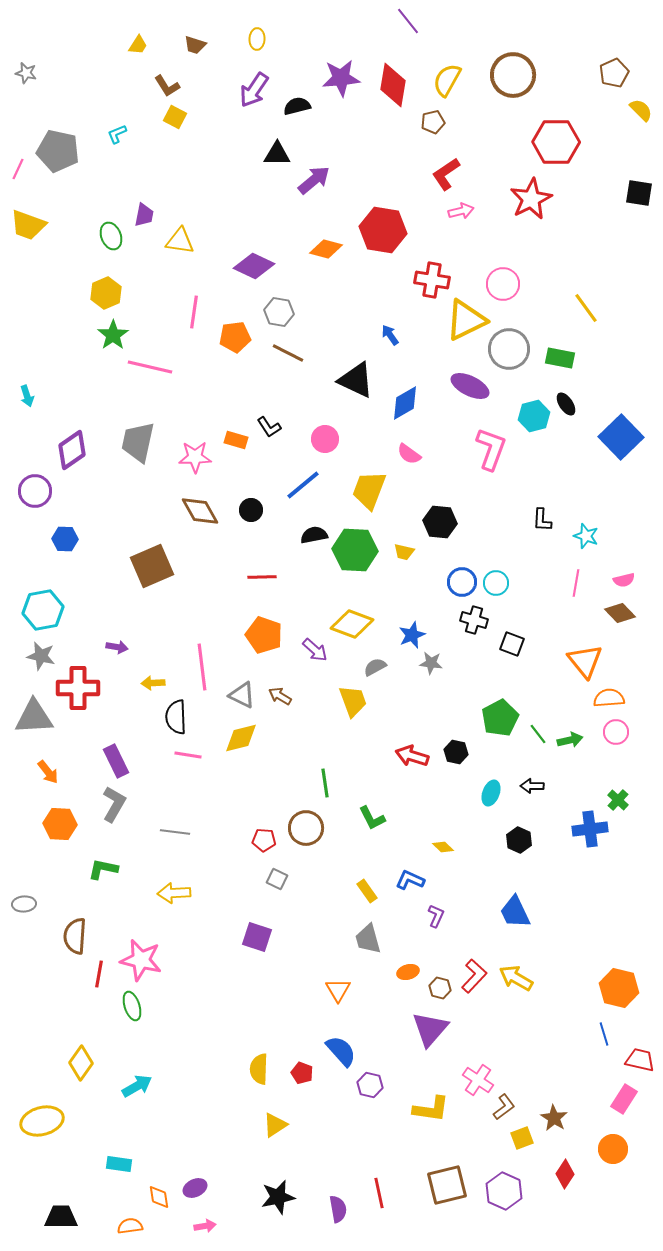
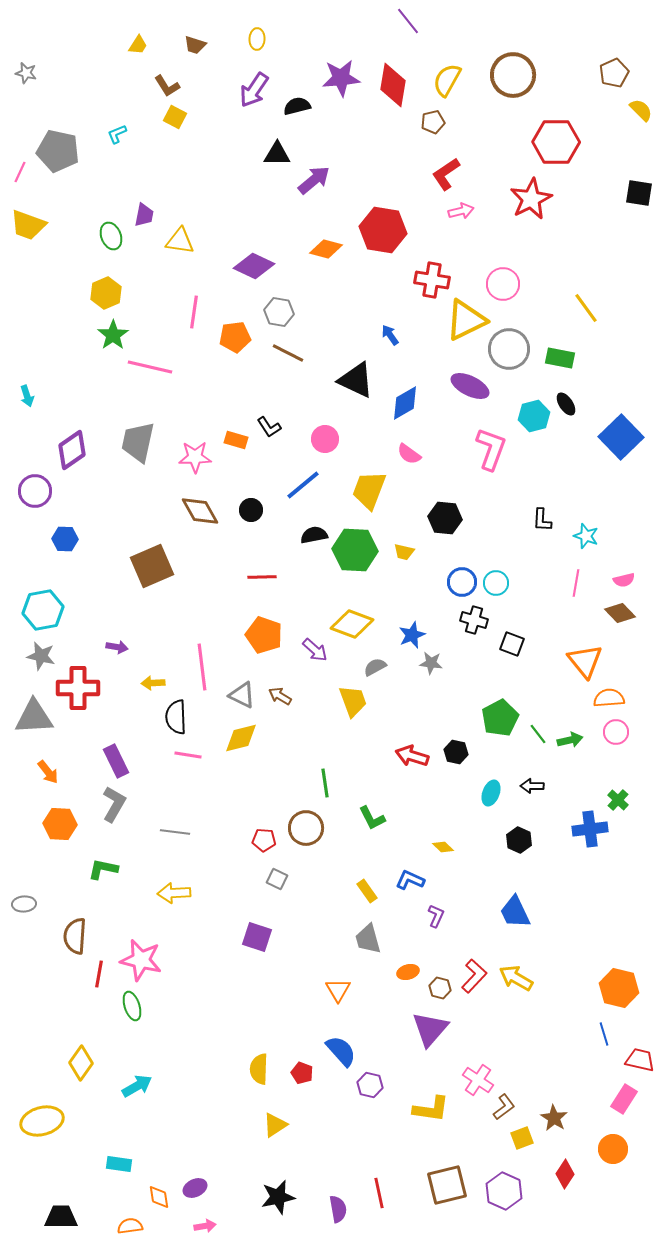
pink line at (18, 169): moved 2 px right, 3 px down
black hexagon at (440, 522): moved 5 px right, 4 px up
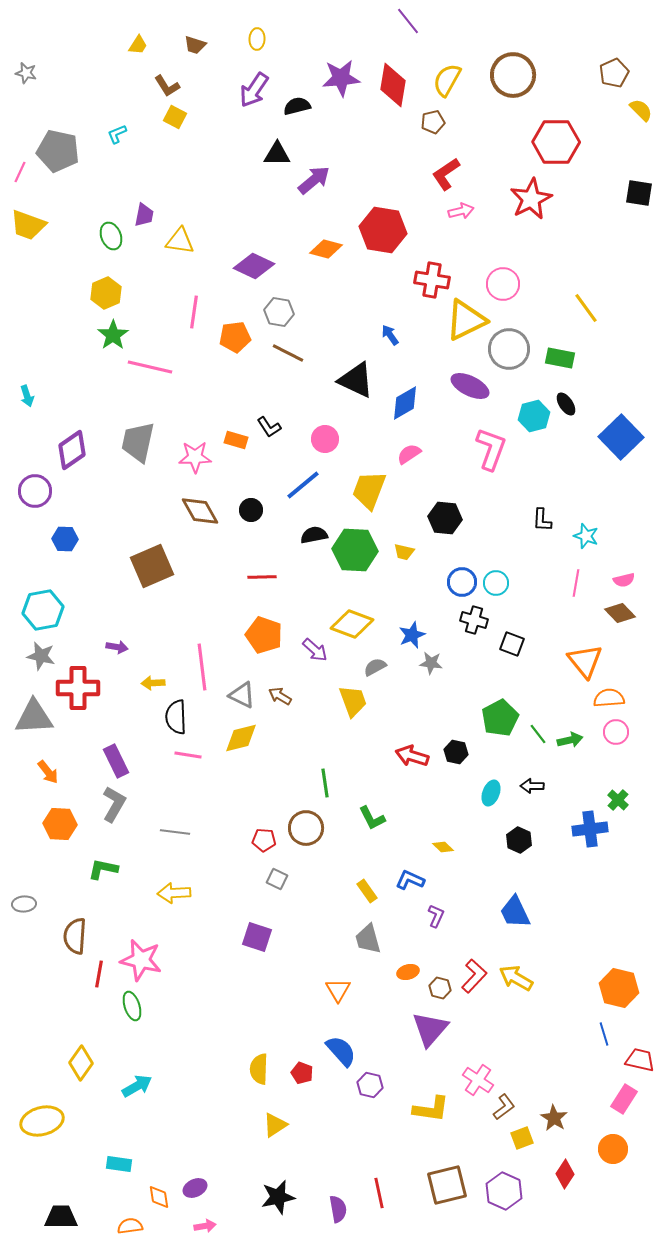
pink semicircle at (409, 454): rotated 110 degrees clockwise
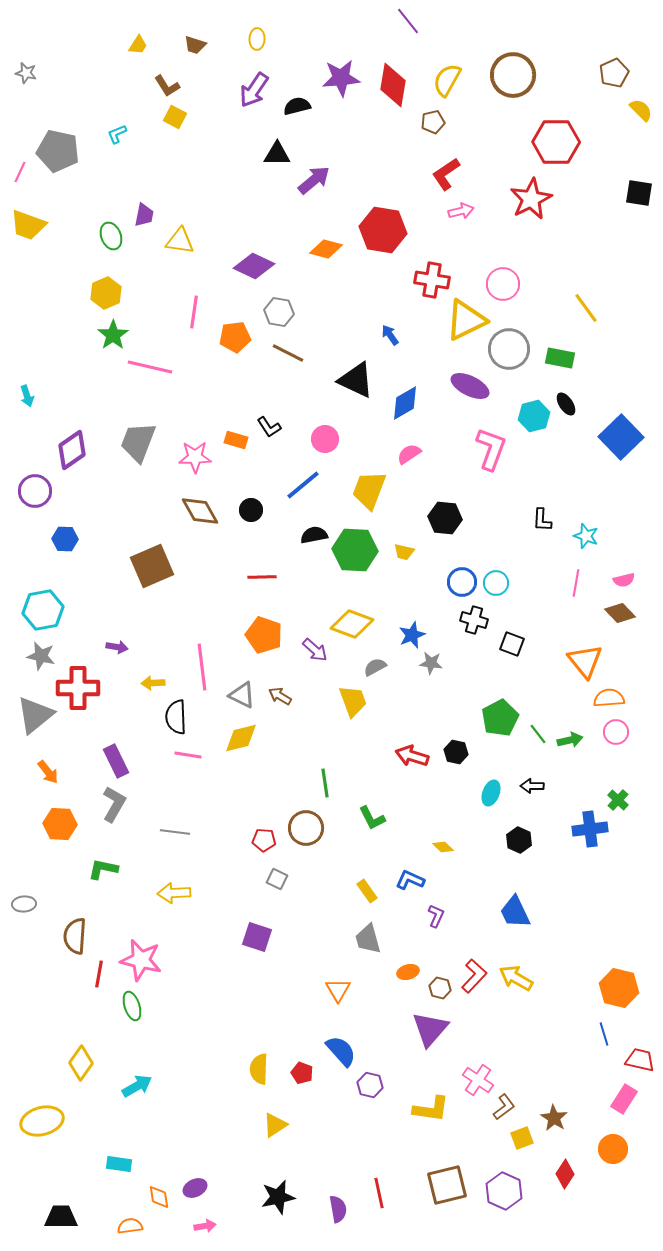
gray trapezoid at (138, 442): rotated 9 degrees clockwise
gray triangle at (34, 717): moved 1 px right, 2 px up; rotated 36 degrees counterclockwise
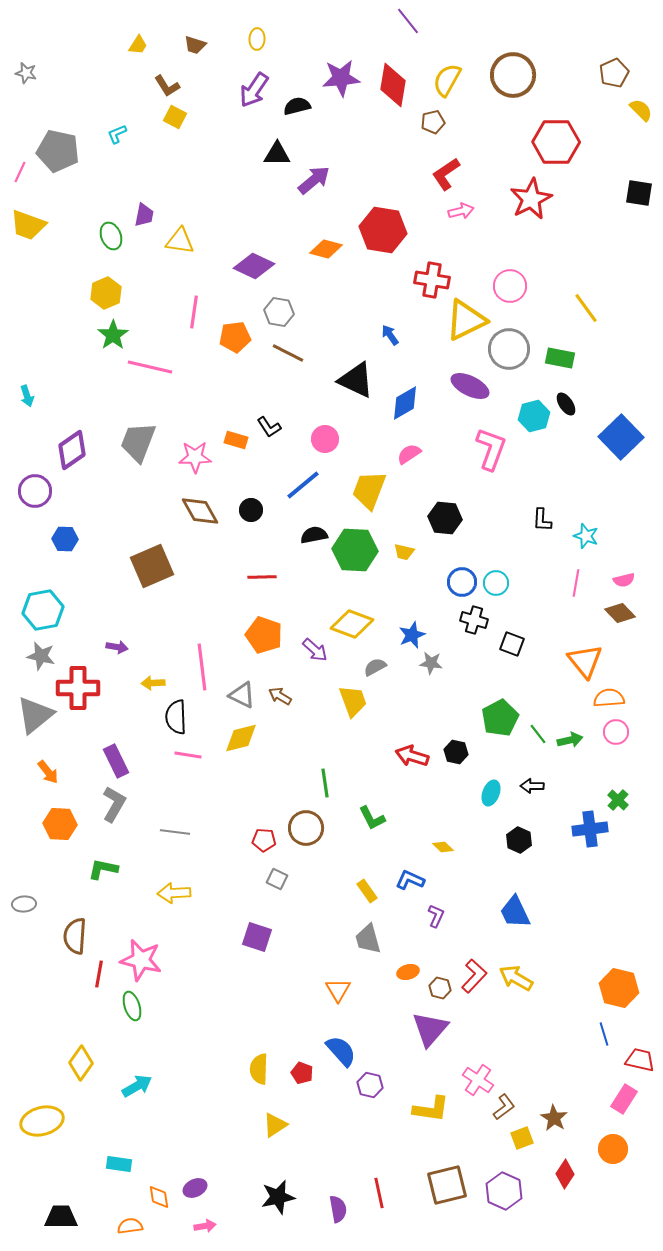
pink circle at (503, 284): moved 7 px right, 2 px down
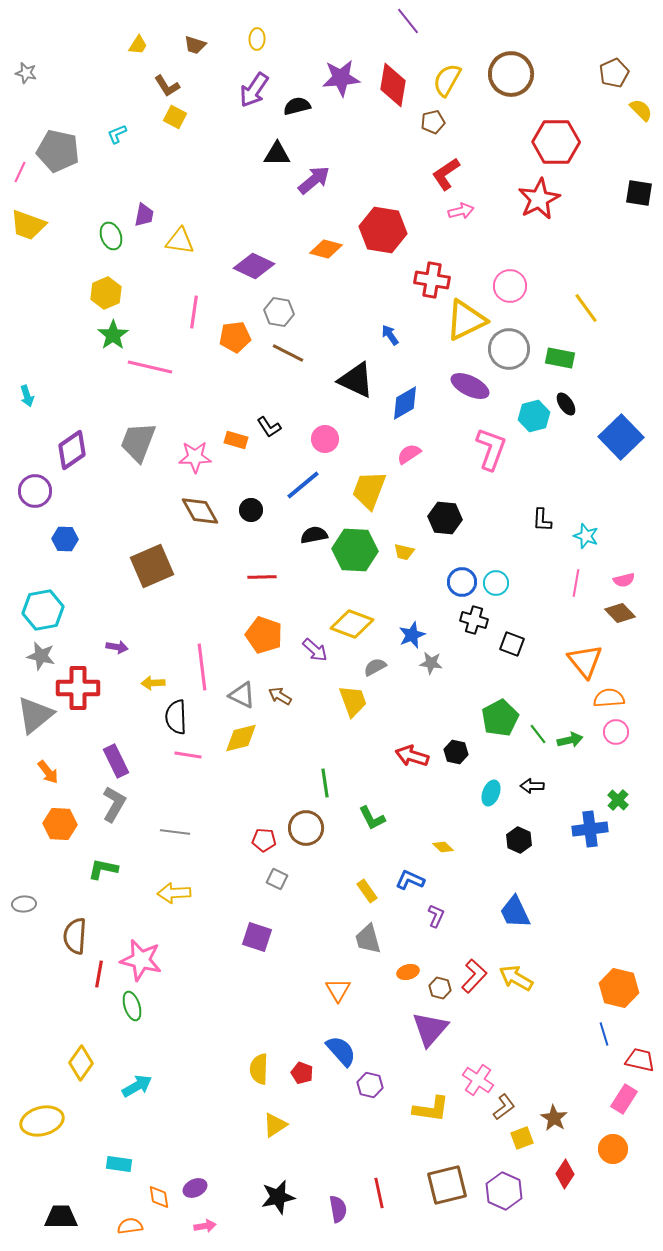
brown circle at (513, 75): moved 2 px left, 1 px up
red star at (531, 199): moved 8 px right
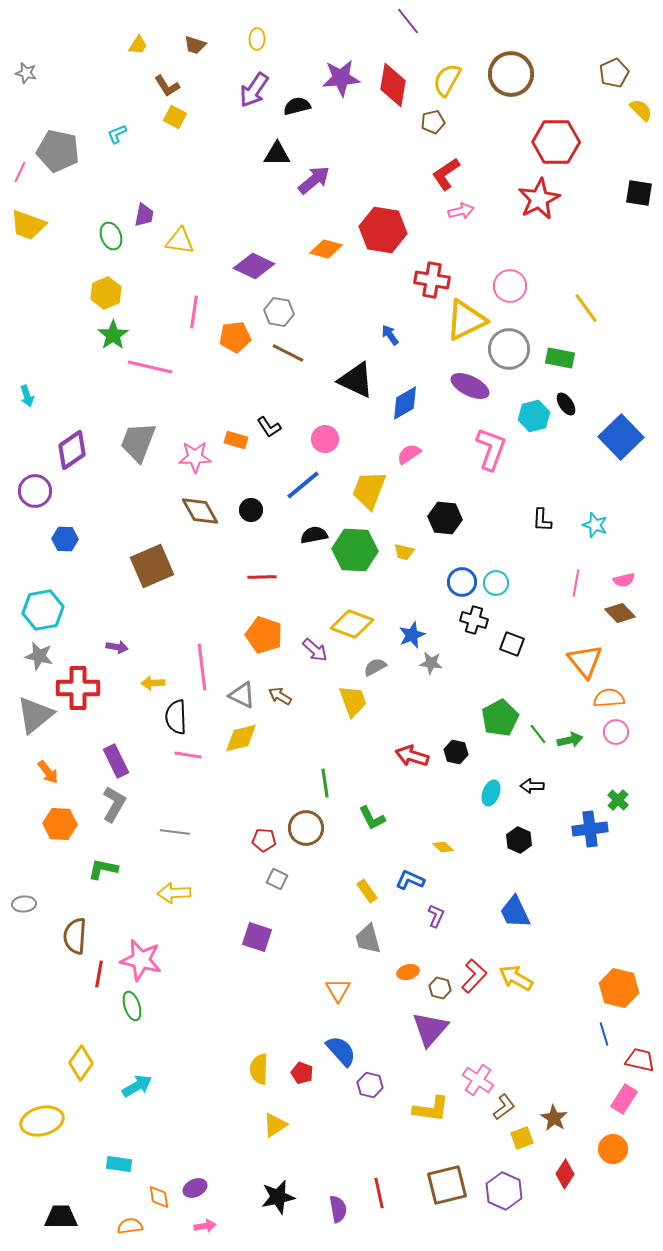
cyan star at (586, 536): moved 9 px right, 11 px up
gray star at (41, 656): moved 2 px left
